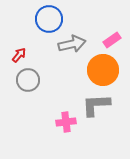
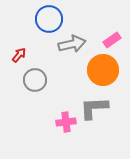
gray circle: moved 7 px right
gray L-shape: moved 2 px left, 3 px down
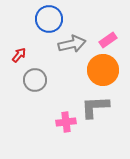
pink rectangle: moved 4 px left
gray L-shape: moved 1 px right, 1 px up
